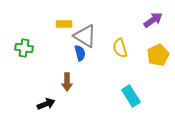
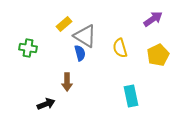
purple arrow: moved 1 px up
yellow rectangle: rotated 42 degrees counterclockwise
green cross: moved 4 px right
cyan rectangle: rotated 20 degrees clockwise
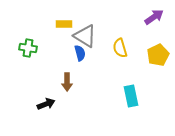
purple arrow: moved 1 px right, 2 px up
yellow rectangle: rotated 42 degrees clockwise
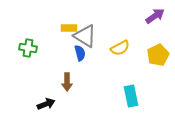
purple arrow: moved 1 px right, 1 px up
yellow rectangle: moved 5 px right, 4 px down
yellow semicircle: rotated 102 degrees counterclockwise
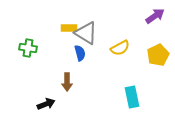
gray triangle: moved 1 px right, 3 px up
cyan rectangle: moved 1 px right, 1 px down
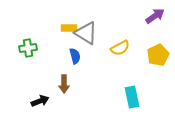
green cross: rotated 18 degrees counterclockwise
blue semicircle: moved 5 px left, 3 px down
brown arrow: moved 3 px left, 2 px down
black arrow: moved 6 px left, 3 px up
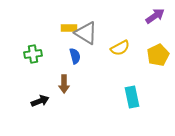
green cross: moved 5 px right, 6 px down
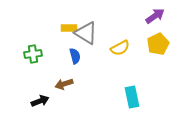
yellow pentagon: moved 11 px up
brown arrow: rotated 72 degrees clockwise
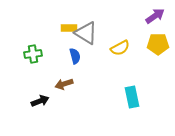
yellow pentagon: rotated 25 degrees clockwise
